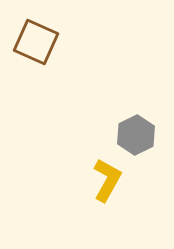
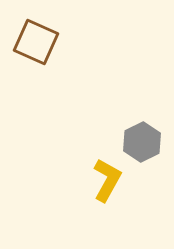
gray hexagon: moved 6 px right, 7 px down
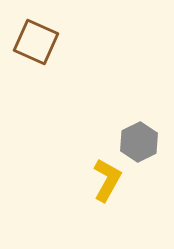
gray hexagon: moved 3 px left
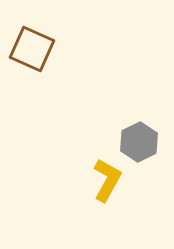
brown square: moved 4 px left, 7 px down
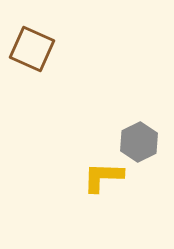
yellow L-shape: moved 4 px left, 3 px up; rotated 117 degrees counterclockwise
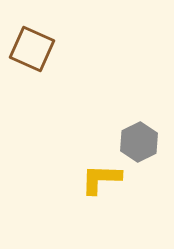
yellow L-shape: moved 2 px left, 2 px down
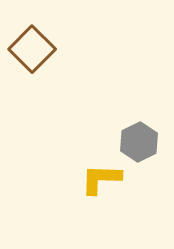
brown square: rotated 21 degrees clockwise
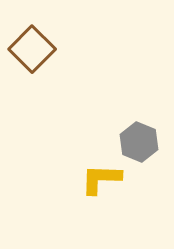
gray hexagon: rotated 12 degrees counterclockwise
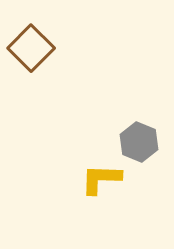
brown square: moved 1 px left, 1 px up
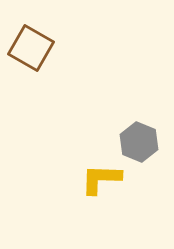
brown square: rotated 15 degrees counterclockwise
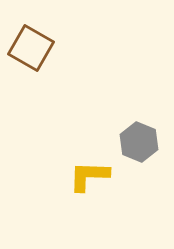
yellow L-shape: moved 12 px left, 3 px up
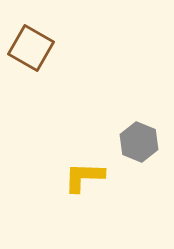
yellow L-shape: moved 5 px left, 1 px down
